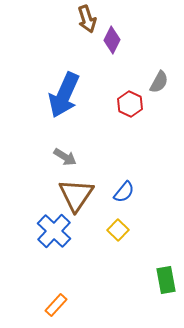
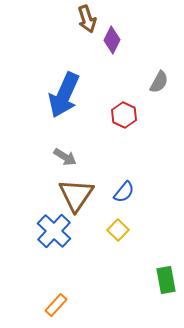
red hexagon: moved 6 px left, 11 px down
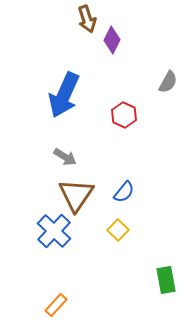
gray semicircle: moved 9 px right
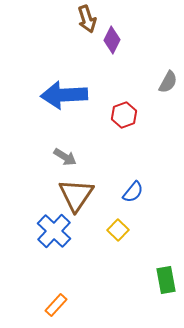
blue arrow: rotated 63 degrees clockwise
red hexagon: rotated 15 degrees clockwise
blue semicircle: moved 9 px right
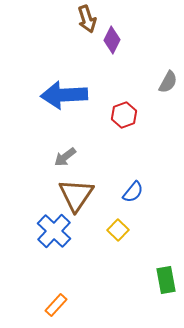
gray arrow: rotated 110 degrees clockwise
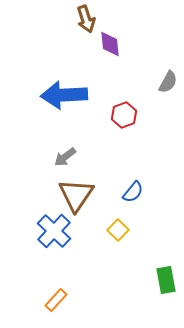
brown arrow: moved 1 px left
purple diamond: moved 2 px left, 4 px down; rotated 32 degrees counterclockwise
orange rectangle: moved 5 px up
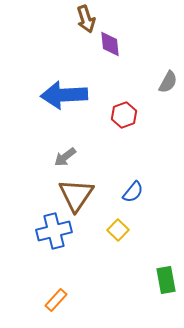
blue cross: rotated 32 degrees clockwise
